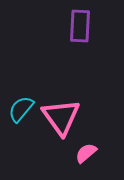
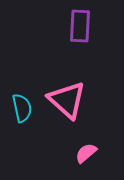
cyan semicircle: moved 1 px right, 1 px up; rotated 128 degrees clockwise
pink triangle: moved 6 px right, 17 px up; rotated 12 degrees counterclockwise
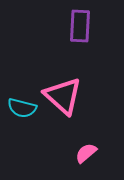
pink triangle: moved 4 px left, 4 px up
cyan semicircle: rotated 116 degrees clockwise
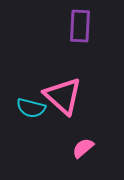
cyan semicircle: moved 9 px right
pink semicircle: moved 3 px left, 5 px up
